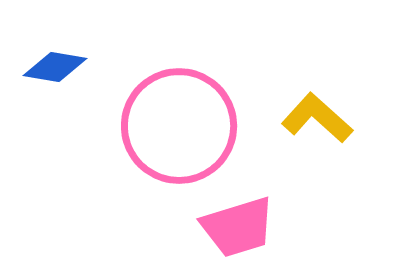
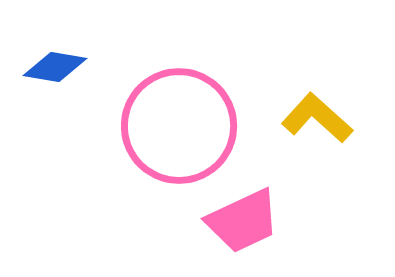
pink trapezoid: moved 5 px right, 6 px up; rotated 8 degrees counterclockwise
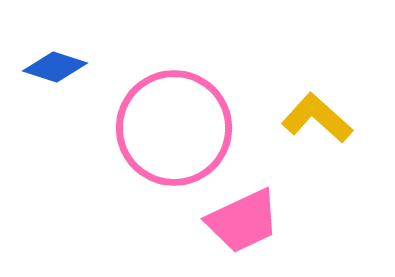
blue diamond: rotated 8 degrees clockwise
pink circle: moved 5 px left, 2 px down
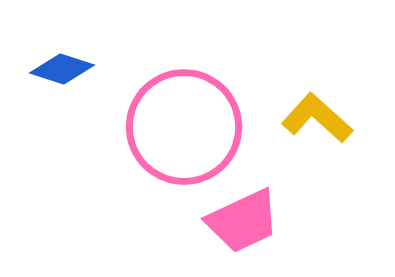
blue diamond: moved 7 px right, 2 px down
pink circle: moved 10 px right, 1 px up
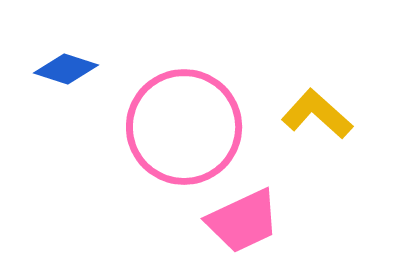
blue diamond: moved 4 px right
yellow L-shape: moved 4 px up
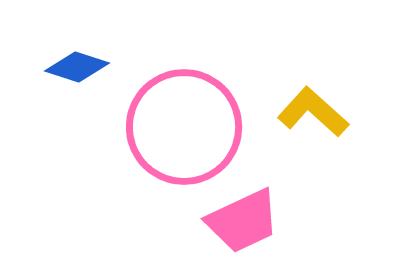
blue diamond: moved 11 px right, 2 px up
yellow L-shape: moved 4 px left, 2 px up
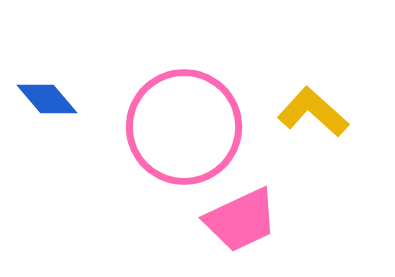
blue diamond: moved 30 px left, 32 px down; rotated 32 degrees clockwise
pink trapezoid: moved 2 px left, 1 px up
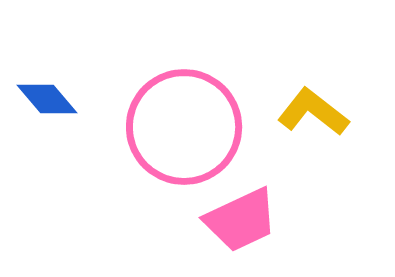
yellow L-shape: rotated 4 degrees counterclockwise
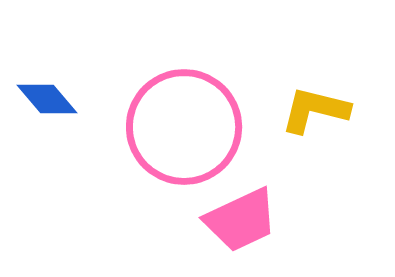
yellow L-shape: moved 2 px right, 2 px up; rotated 24 degrees counterclockwise
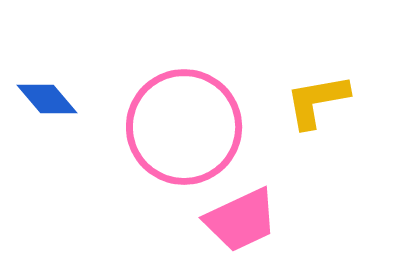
yellow L-shape: moved 2 px right, 9 px up; rotated 24 degrees counterclockwise
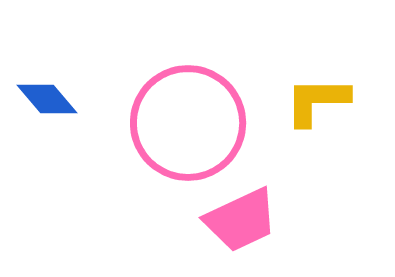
yellow L-shape: rotated 10 degrees clockwise
pink circle: moved 4 px right, 4 px up
